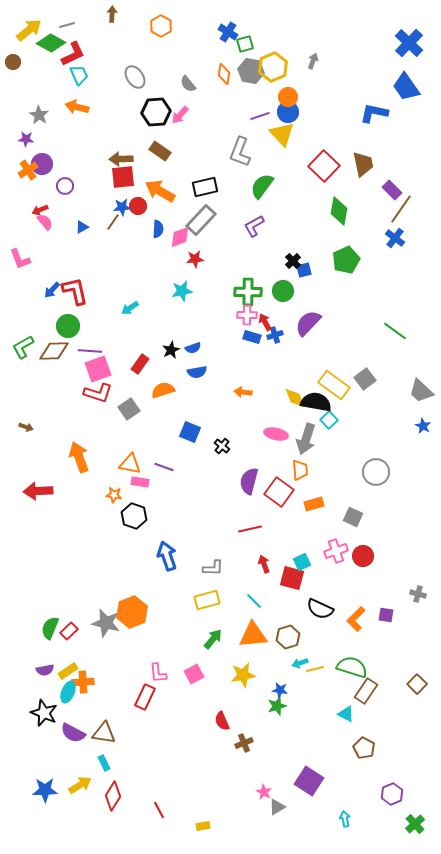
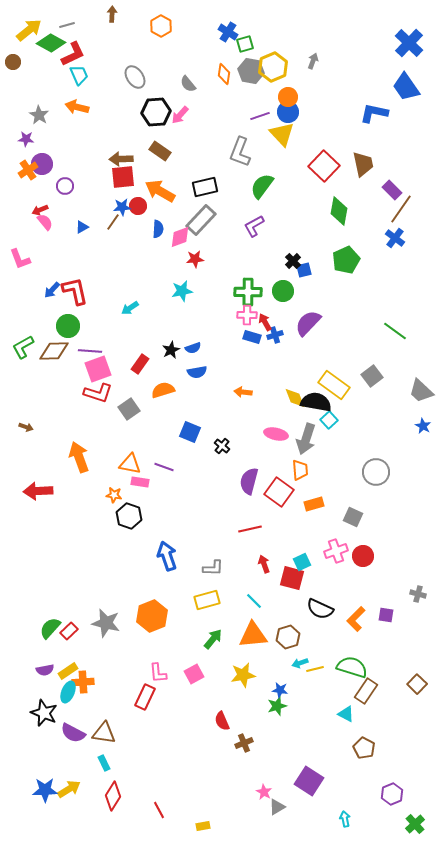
gray square at (365, 379): moved 7 px right, 3 px up
black hexagon at (134, 516): moved 5 px left
orange hexagon at (132, 612): moved 20 px right, 4 px down
green semicircle at (50, 628): rotated 20 degrees clockwise
yellow arrow at (80, 785): moved 11 px left, 4 px down
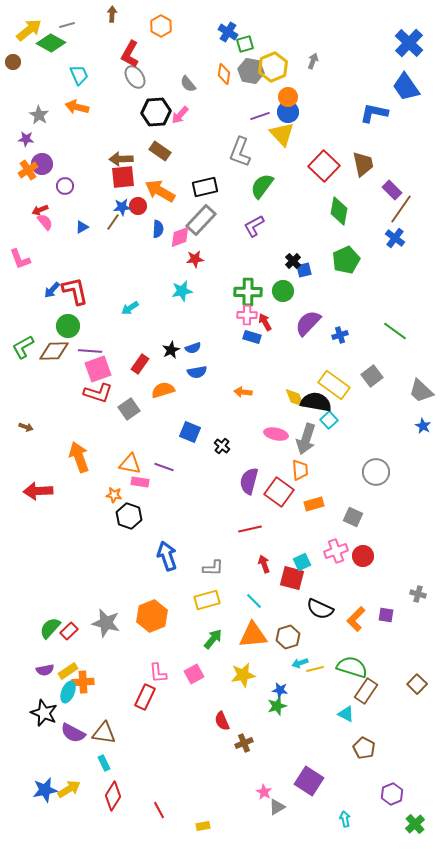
red L-shape at (73, 54): moved 57 px right; rotated 144 degrees clockwise
blue cross at (275, 335): moved 65 px right
blue star at (45, 790): rotated 10 degrees counterclockwise
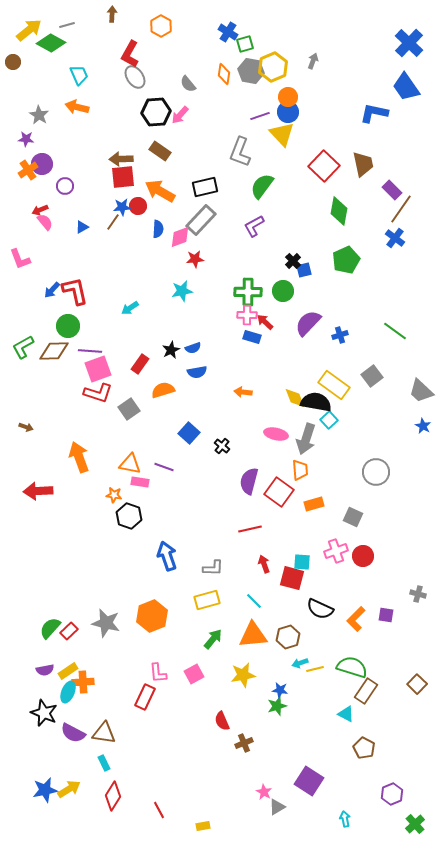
red arrow at (265, 322): rotated 18 degrees counterclockwise
blue square at (190, 432): moved 1 px left, 1 px down; rotated 20 degrees clockwise
cyan square at (302, 562): rotated 30 degrees clockwise
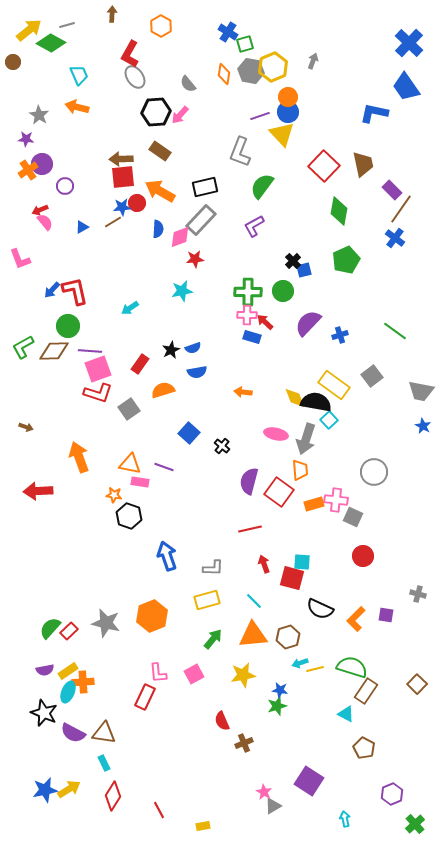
red circle at (138, 206): moved 1 px left, 3 px up
brown line at (113, 222): rotated 24 degrees clockwise
gray trapezoid at (421, 391): rotated 32 degrees counterclockwise
gray circle at (376, 472): moved 2 px left
pink cross at (336, 551): moved 51 px up; rotated 25 degrees clockwise
gray triangle at (277, 807): moved 4 px left, 1 px up
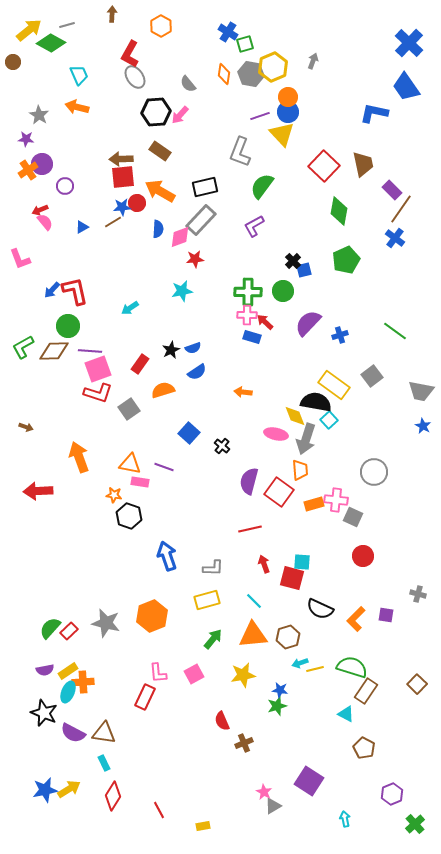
gray hexagon at (251, 71): moved 3 px down
blue semicircle at (197, 372): rotated 24 degrees counterclockwise
yellow diamond at (295, 398): moved 18 px down
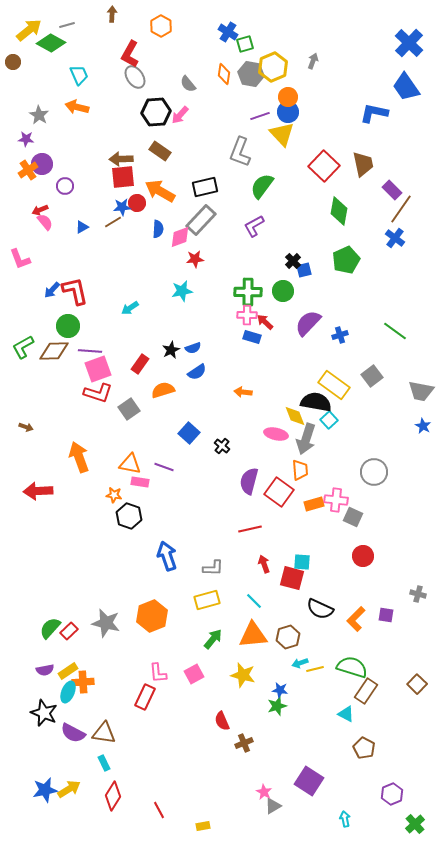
yellow star at (243, 675): rotated 25 degrees clockwise
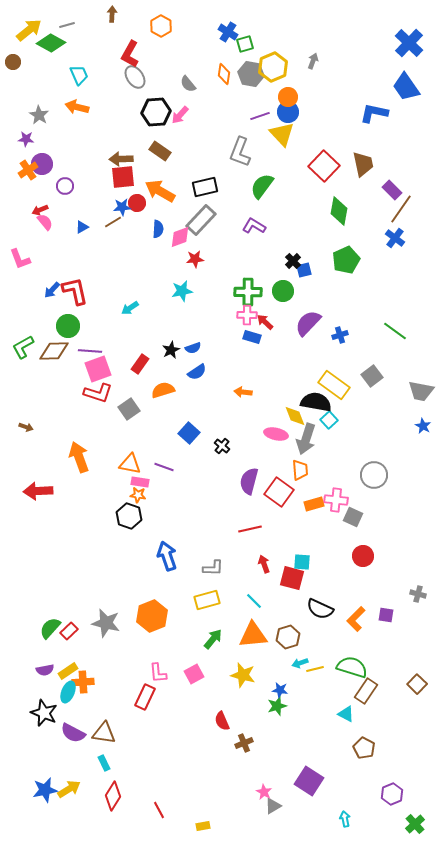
purple L-shape at (254, 226): rotated 60 degrees clockwise
gray circle at (374, 472): moved 3 px down
orange star at (114, 495): moved 24 px right
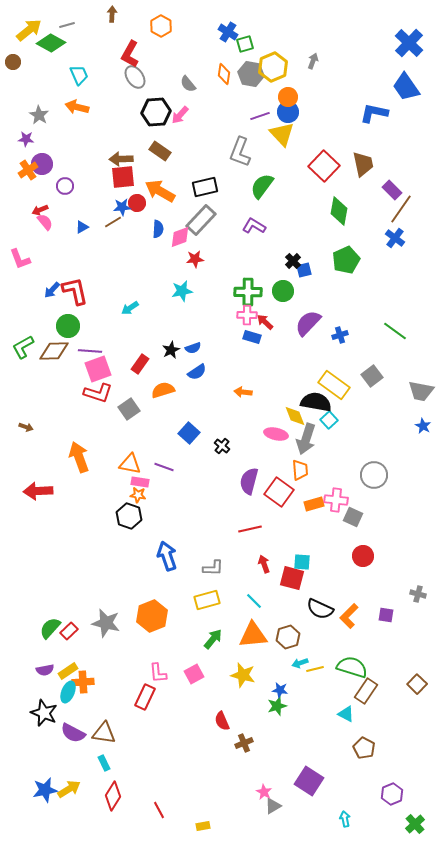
orange L-shape at (356, 619): moved 7 px left, 3 px up
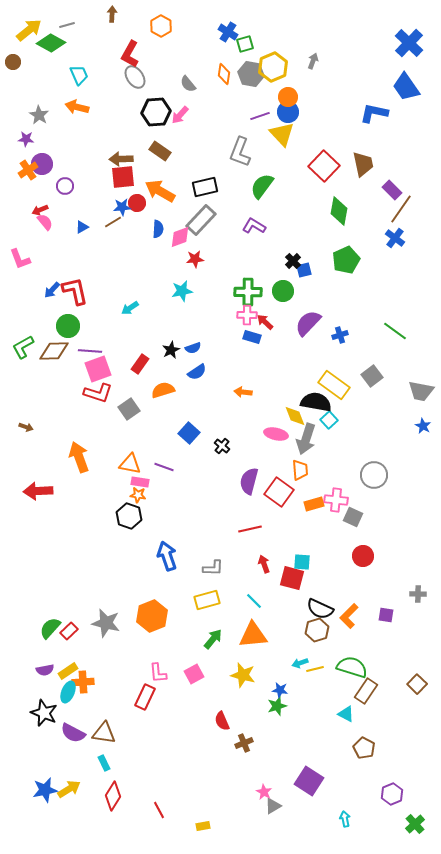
gray cross at (418, 594): rotated 14 degrees counterclockwise
brown hexagon at (288, 637): moved 29 px right, 7 px up
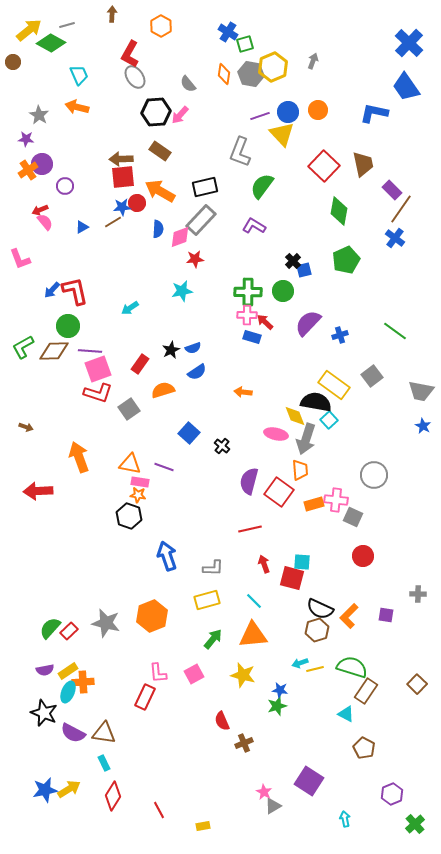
orange circle at (288, 97): moved 30 px right, 13 px down
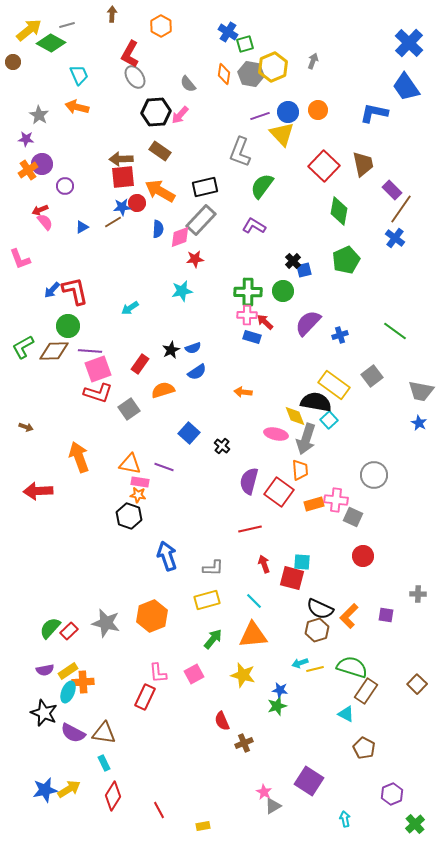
blue star at (423, 426): moved 4 px left, 3 px up
